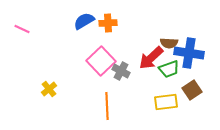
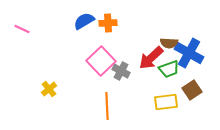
blue cross: rotated 20 degrees clockwise
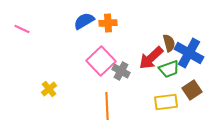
brown semicircle: rotated 108 degrees counterclockwise
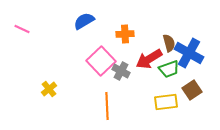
orange cross: moved 17 px right, 11 px down
red arrow: moved 2 px left, 1 px down; rotated 12 degrees clockwise
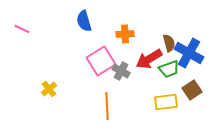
blue semicircle: rotated 75 degrees counterclockwise
pink square: rotated 12 degrees clockwise
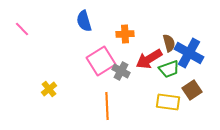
pink line: rotated 21 degrees clockwise
yellow rectangle: moved 2 px right; rotated 15 degrees clockwise
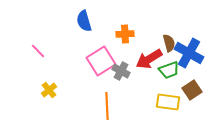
pink line: moved 16 px right, 22 px down
green trapezoid: moved 1 px down
yellow cross: moved 1 px down
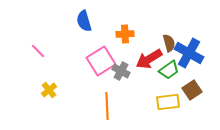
green trapezoid: rotated 15 degrees counterclockwise
yellow rectangle: rotated 15 degrees counterclockwise
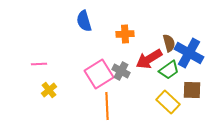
pink line: moved 1 px right, 13 px down; rotated 49 degrees counterclockwise
pink square: moved 2 px left, 13 px down
brown square: rotated 36 degrees clockwise
yellow rectangle: rotated 50 degrees clockwise
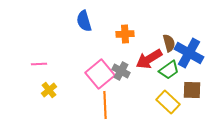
pink square: moved 1 px right; rotated 8 degrees counterclockwise
orange line: moved 2 px left, 1 px up
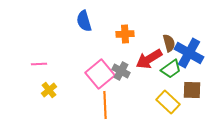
green trapezoid: moved 2 px right, 1 px up
